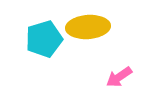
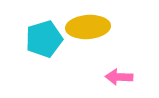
pink arrow: rotated 36 degrees clockwise
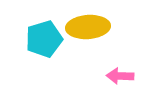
pink arrow: moved 1 px right, 1 px up
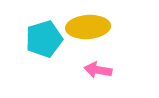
pink arrow: moved 22 px left, 6 px up; rotated 8 degrees clockwise
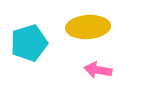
cyan pentagon: moved 15 px left, 4 px down
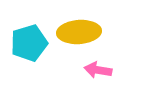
yellow ellipse: moved 9 px left, 5 px down
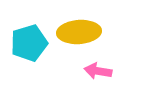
pink arrow: moved 1 px down
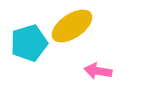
yellow ellipse: moved 7 px left, 6 px up; rotated 30 degrees counterclockwise
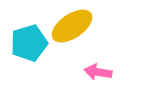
pink arrow: moved 1 px down
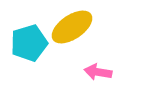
yellow ellipse: moved 1 px down
